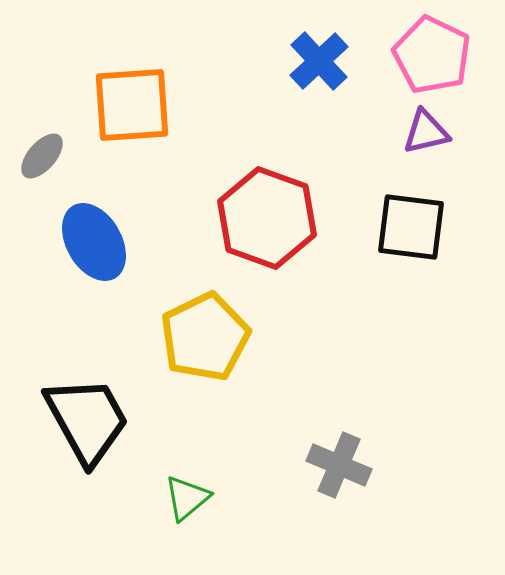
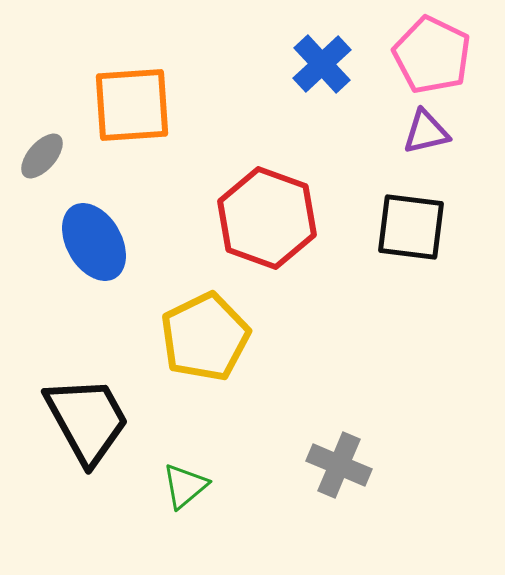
blue cross: moved 3 px right, 3 px down
green triangle: moved 2 px left, 12 px up
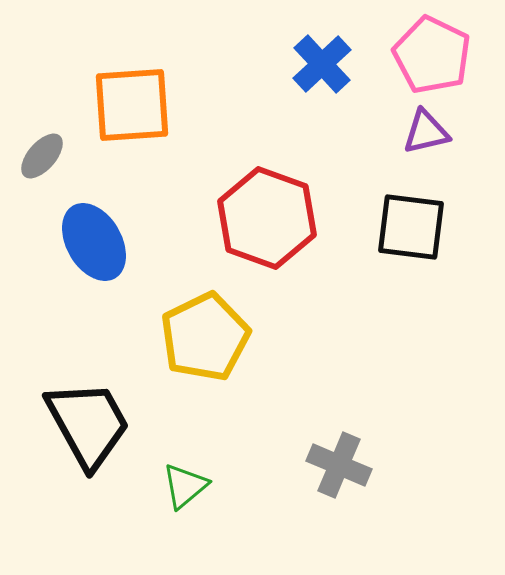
black trapezoid: moved 1 px right, 4 px down
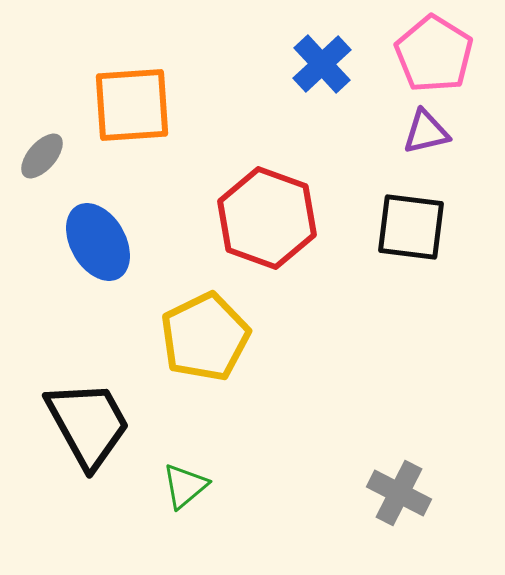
pink pentagon: moved 2 px right, 1 px up; rotated 6 degrees clockwise
blue ellipse: moved 4 px right
gray cross: moved 60 px right, 28 px down; rotated 4 degrees clockwise
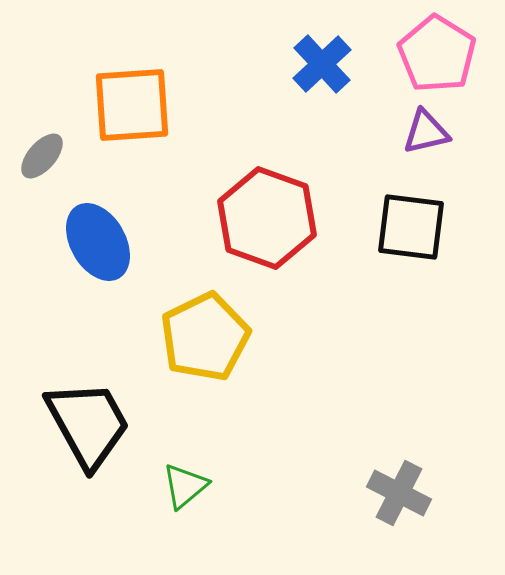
pink pentagon: moved 3 px right
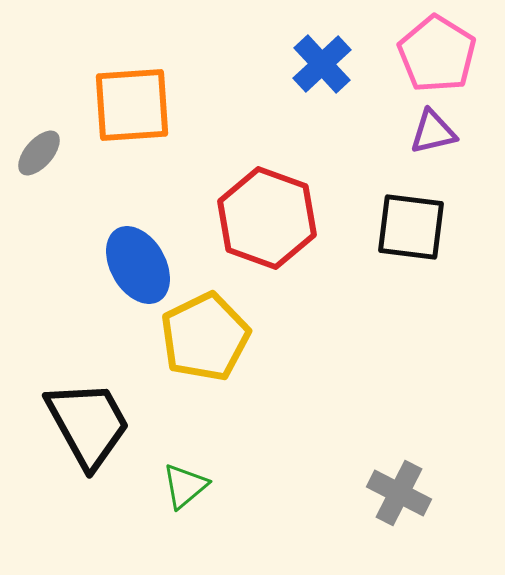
purple triangle: moved 7 px right
gray ellipse: moved 3 px left, 3 px up
blue ellipse: moved 40 px right, 23 px down
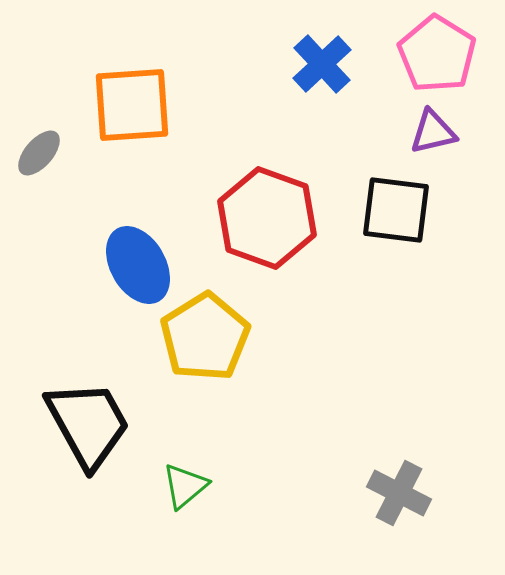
black square: moved 15 px left, 17 px up
yellow pentagon: rotated 6 degrees counterclockwise
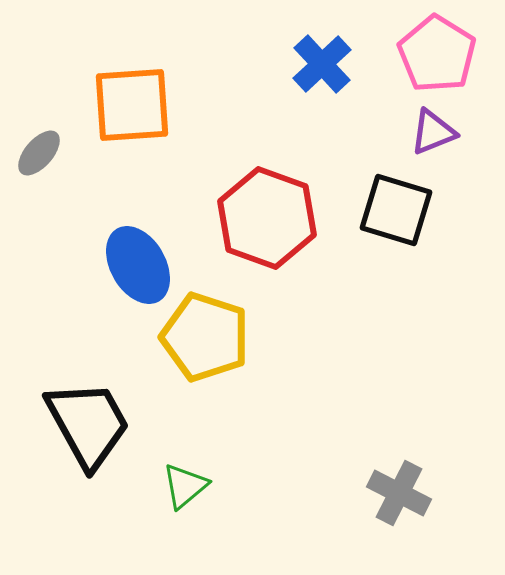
purple triangle: rotated 9 degrees counterclockwise
black square: rotated 10 degrees clockwise
yellow pentagon: rotated 22 degrees counterclockwise
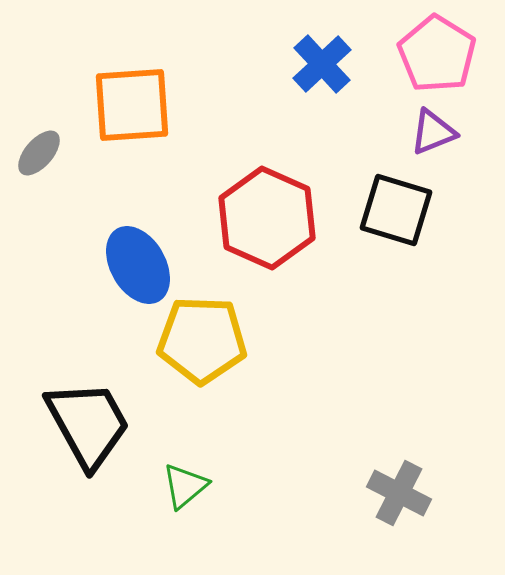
red hexagon: rotated 4 degrees clockwise
yellow pentagon: moved 3 px left, 3 px down; rotated 16 degrees counterclockwise
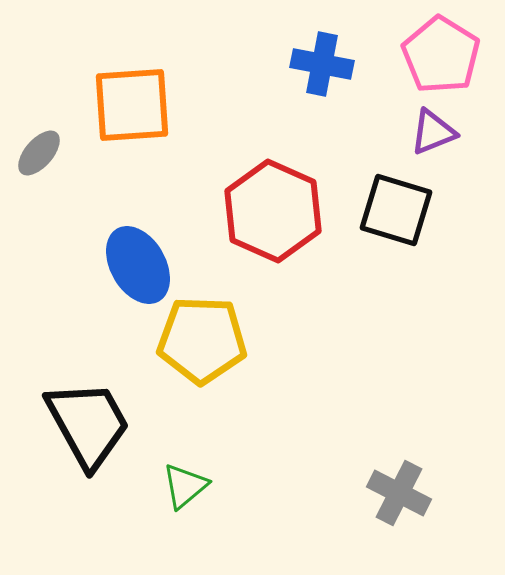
pink pentagon: moved 4 px right, 1 px down
blue cross: rotated 36 degrees counterclockwise
red hexagon: moved 6 px right, 7 px up
